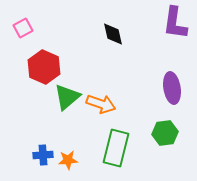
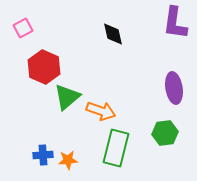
purple ellipse: moved 2 px right
orange arrow: moved 7 px down
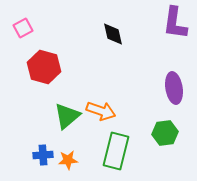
red hexagon: rotated 8 degrees counterclockwise
green triangle: moved 19 px down
green rectangle: moved 3 px down
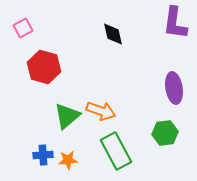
green rectangle: rotated 42 degrees counterclockwise
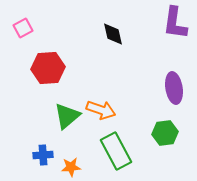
red hexagon: moved 4 px right, 1 px down; rotated 20 degrees counterclockwise
orange arrow: moved 1 px up
orange star: moved 3 px right, 7 px down
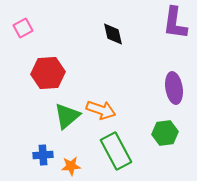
red hexagon: moved 5 px down
orange star: moved 1 px up
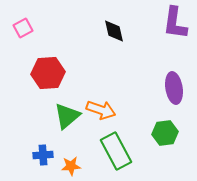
black diamond: moved 1 px right, 3 px up
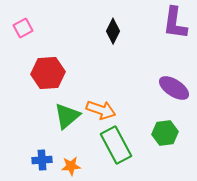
black diamond: moved 1 px left; rotated 40 degrees clockwise
purple ellipse: rotated 48 degrees counterclockwise
green rectangle: moved 6 px up
blue cross: moved 1 px left, 5 px down
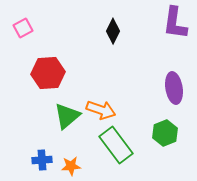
purple ellipse: rotated 48 degrees clockwise
green hexagon: rotated 15 degrees counterclockwise
green rectangle: rotated 9 degrees counterclockwise
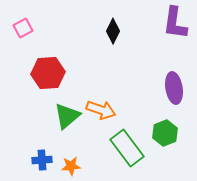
green rectangle: moved 11 px right, 3 px down
